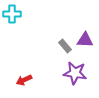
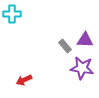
purple star: moved 7 px right, 5 px up
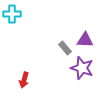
gray rectangle: moved 2 px down
purple star: rotated 10 degrees clockwise
red arrow: rotated 49 degrees counterclockwise
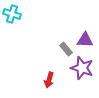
cyan cross: rotated 18 degrees clockwise
gray rectangle: moved 1 px right, 1 px down
red arrow: moved 25 px right
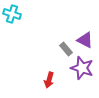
purple triangle: rotated 24 degrees clockwise
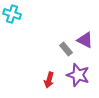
purple star: moved 4 px left, 7 px down
